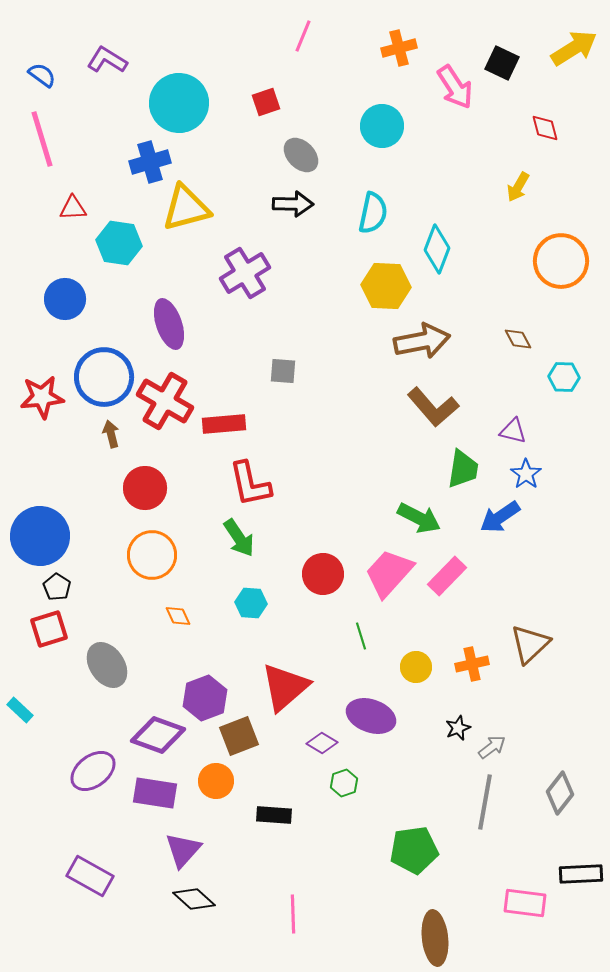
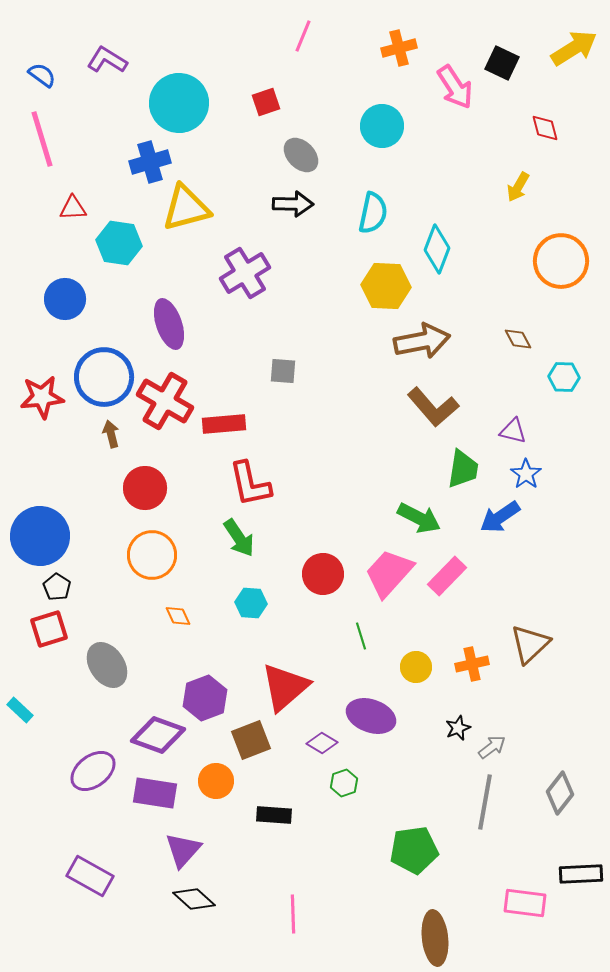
brown square at (239, 736): moved 12 px right, 4 px down
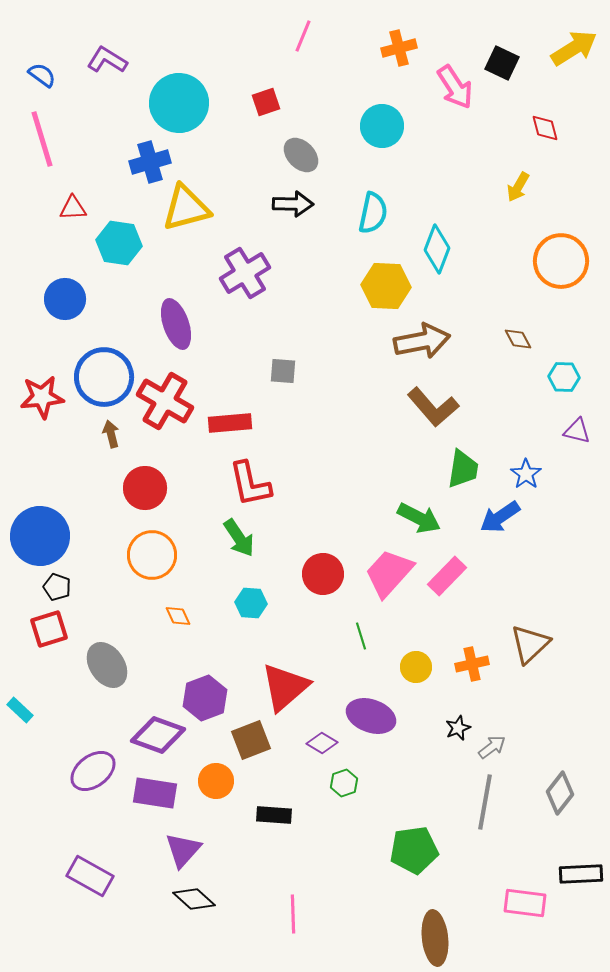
purple ellipse at (169, 324): moved 7 px right
red rectangle at (224, 424): moved 6 px right, 1 px up
purple triangle at (513, 431): moved 64 px right
black pentagon at (57, 587): rotated 12 degrees counterclockwise
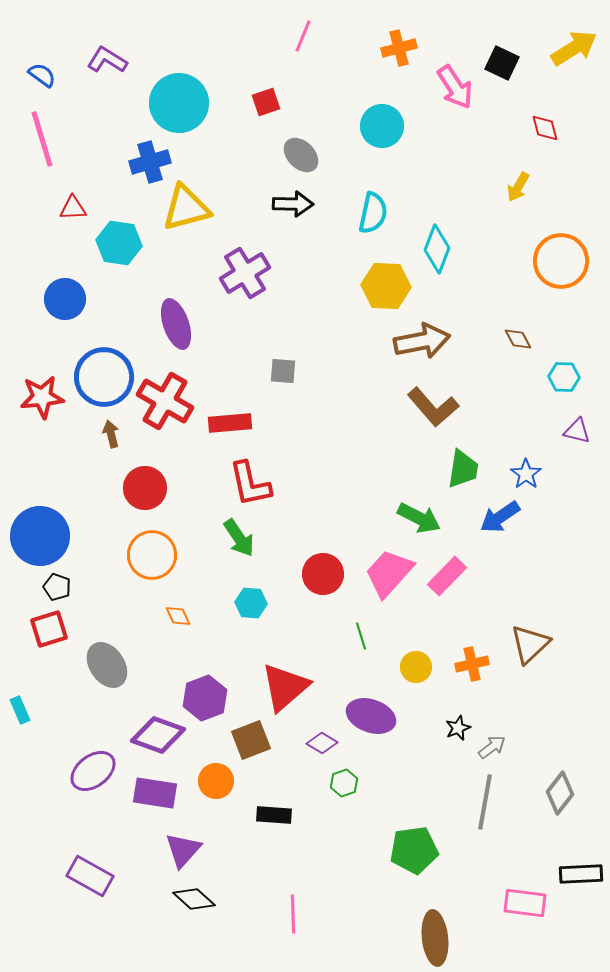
cyan rectangle at (20, 710): rotated 24 degrees clockwise
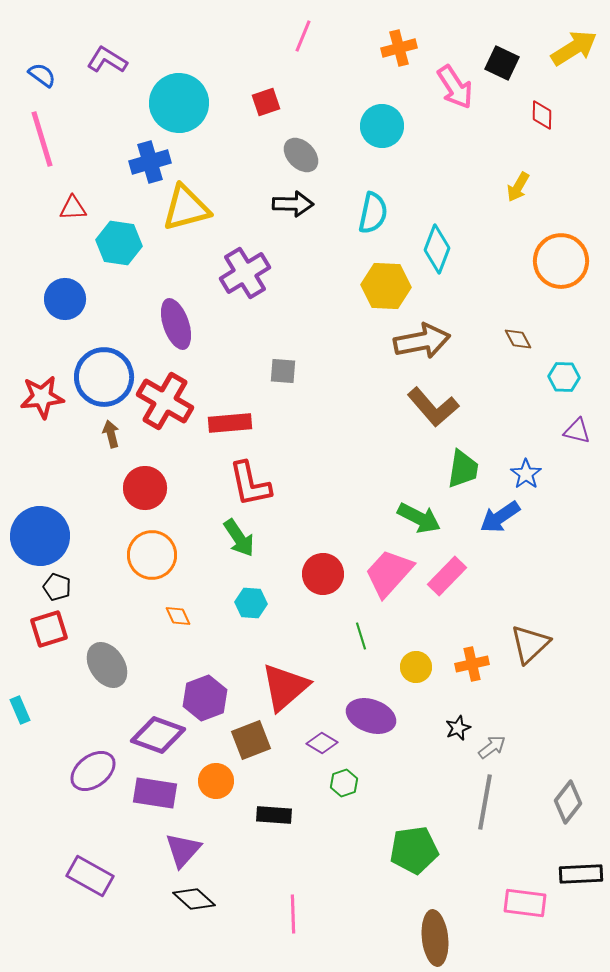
red diamond at (545, 128): moved 3 px left, 13 px up; rotated 16 degrees clockwise
gray diamond at (560, 793): moved 8 px right, 9 px down
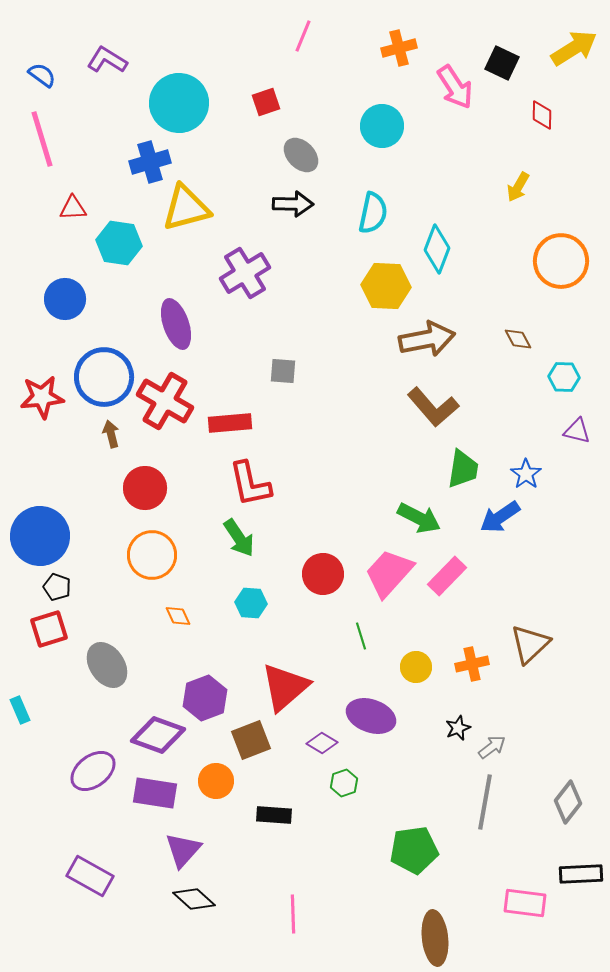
brown arrow at (422, 341): moved 5 px right, 2 px up
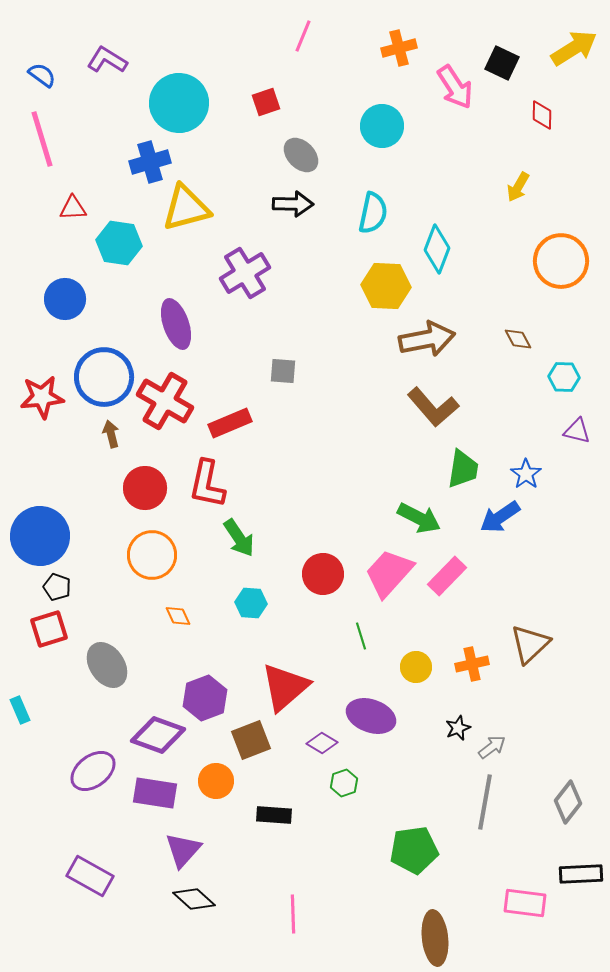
red rectangle at (230, 423): rotated 18 degrees counterclockwise
red L-shape at (250, 484): moved 43 px left; rotated 24 degrees clockwise
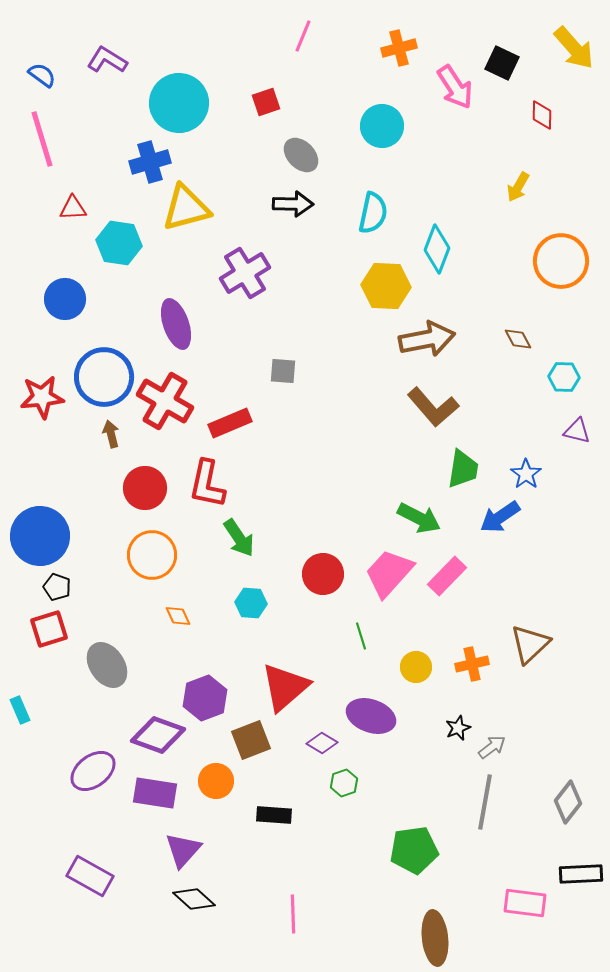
yellow arrow at (574, 48): rotated 81 degrees clockwise
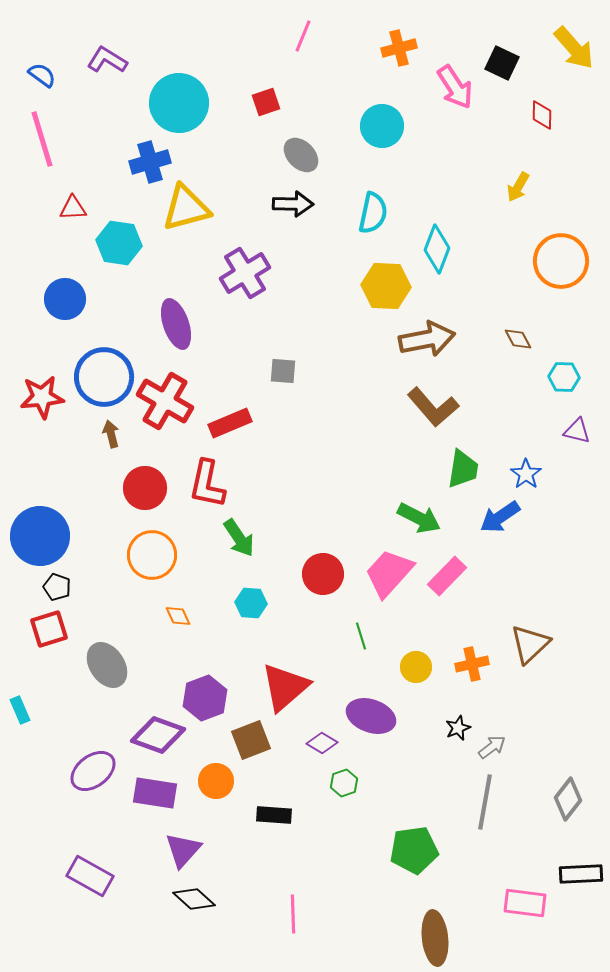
gray diamond at (568, 802): moved 3 px up
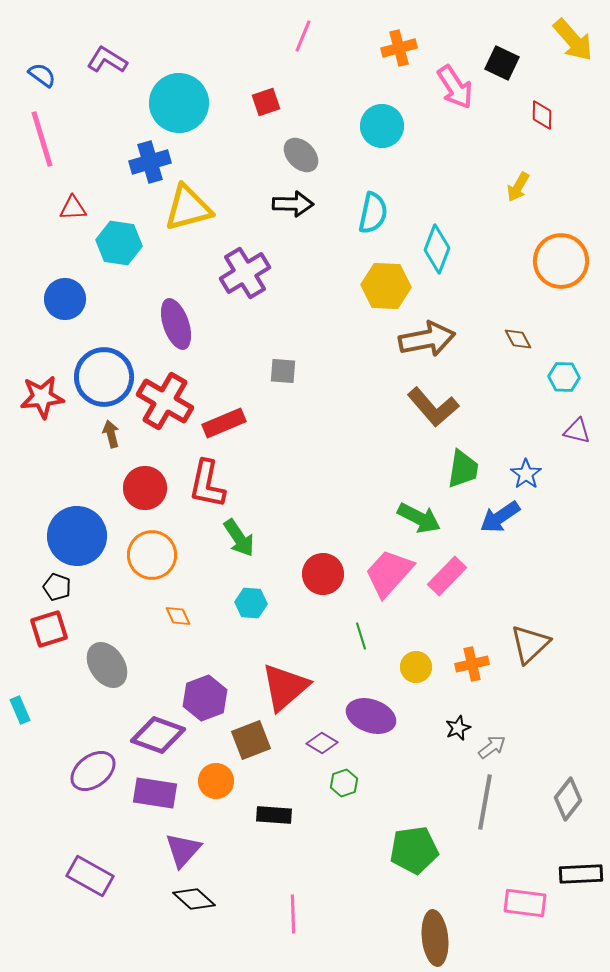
yellow arrow at (574, 48): moved 1 px left, 8 px up
yellow triangle at (186, 208): moved 2 px right
red rectangle at (230, 423): moved 6 px left
blue circle at (40, 536): moved 37 px right
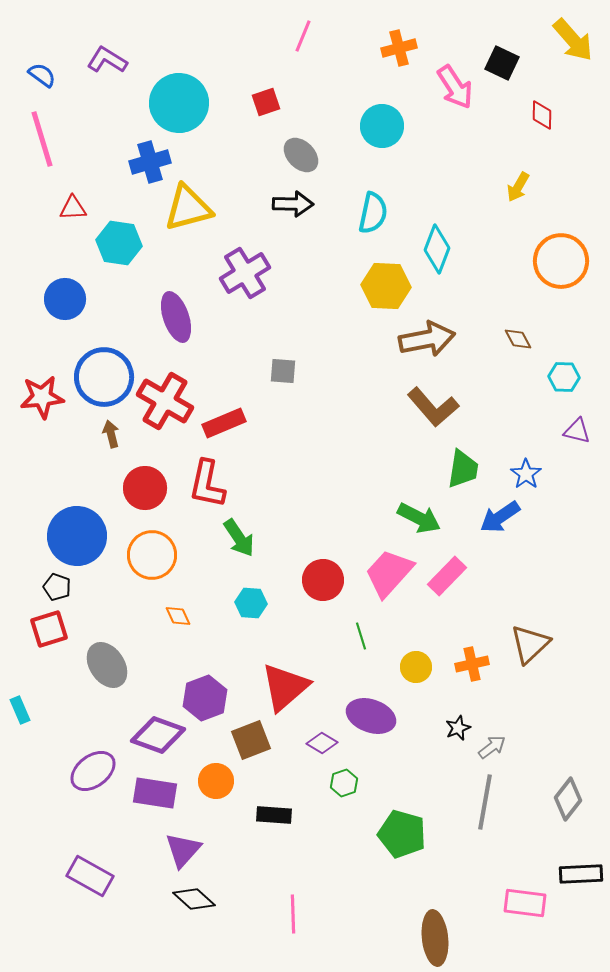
purple ellipse at (176, 324): moved 7 px up
red circle at (323, 574): moved 6 px down
green pentagon at (414, 850): moved 12 px left, 16 px up; rotated 24 degrees clockwise
